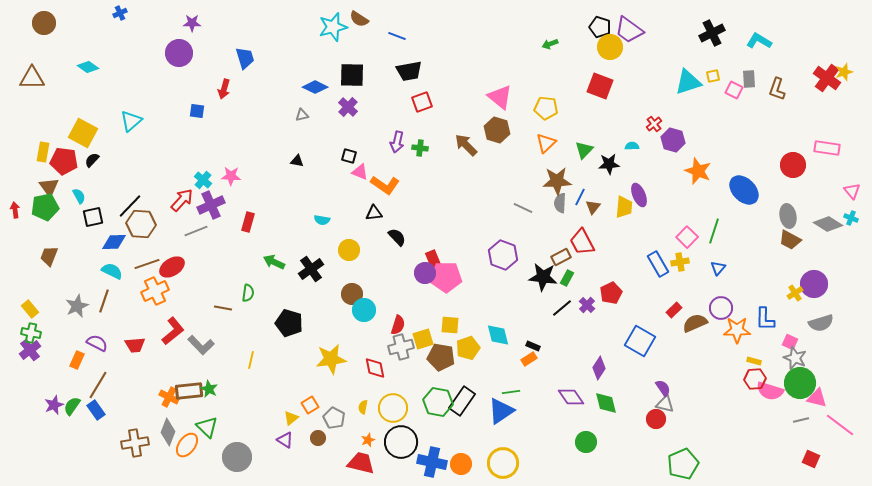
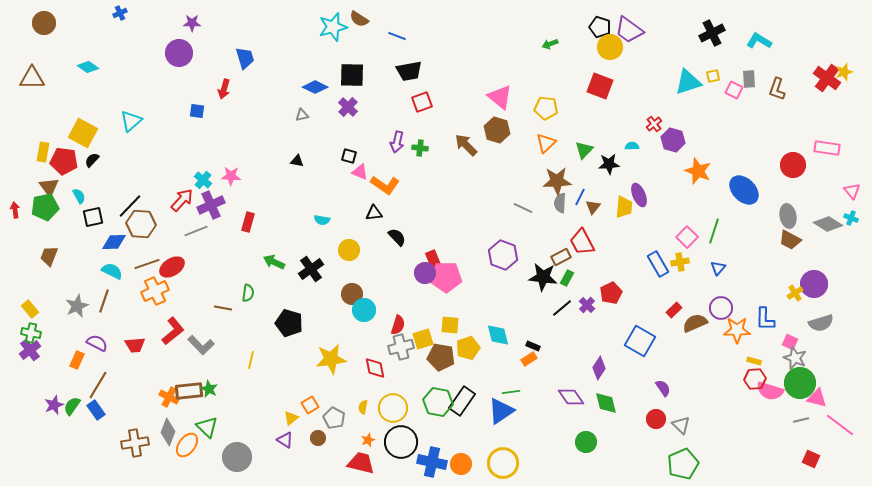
gray triangle at (665, 404): moved 16 px right, 21 px down; rotated 30 degrees clockwise
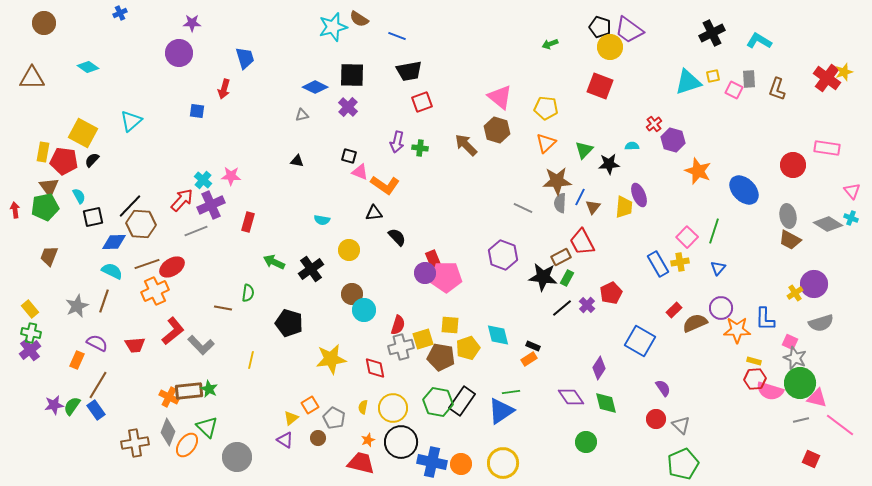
purple star at (54, 405): rotated 12 degrees clockwise
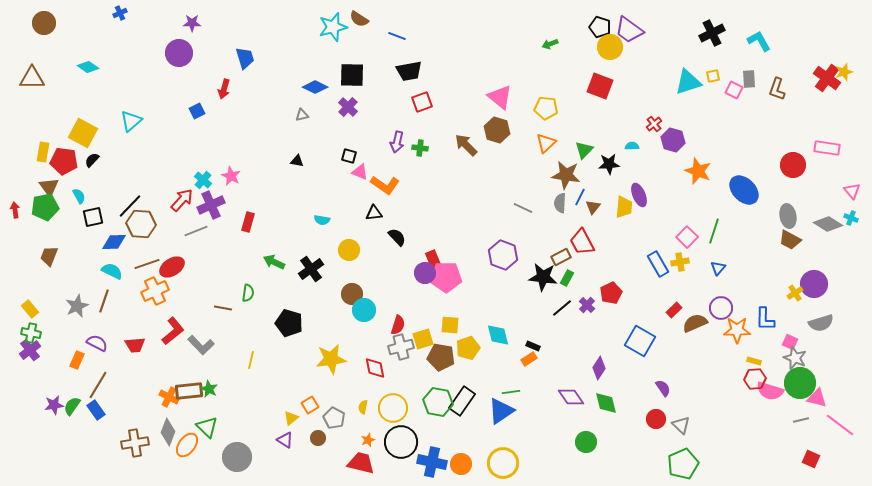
cyan L-shape at (759, 41): rotated 30 degrees clockwise
blue square at (197, 111): rotated 35 degrees counterclockwise
pink star at (231, 176): rotated 24 degrees clockwise
brown star at (557, 181): moved 9 px right, 6 px up; rotated 12 degrees clockwise
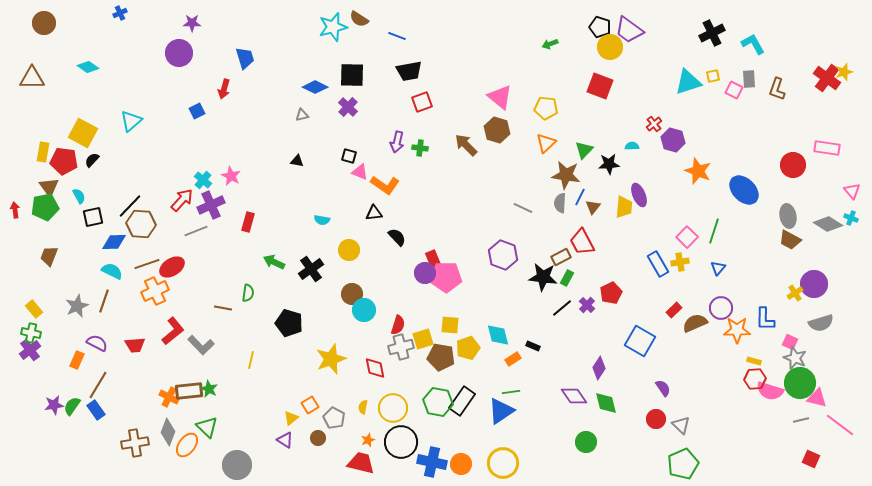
cyan L-shape at (759, 41): moved 6 px left, 3 px down
yellow rectangle at (30, 309): moved 4 px right
yellow star at (331, 359): rotated 12 degrees counterclockwise
orange rectangle at (529, 359): moved 16 px left
purple diamond at (571, 397): moved 3 px right, 1 px up
gray circle at (237, 457): moved 8 px down
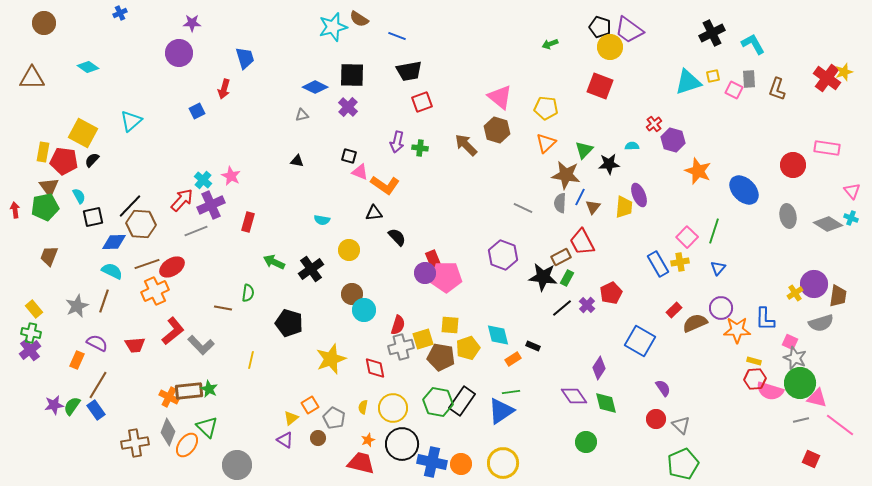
brown trapezoid at (790, 240): moved 48 px right, 56 px down; rotated 110 degrees counterclockwise
black circle at (401, 442): moved 1 px right, 2 px down
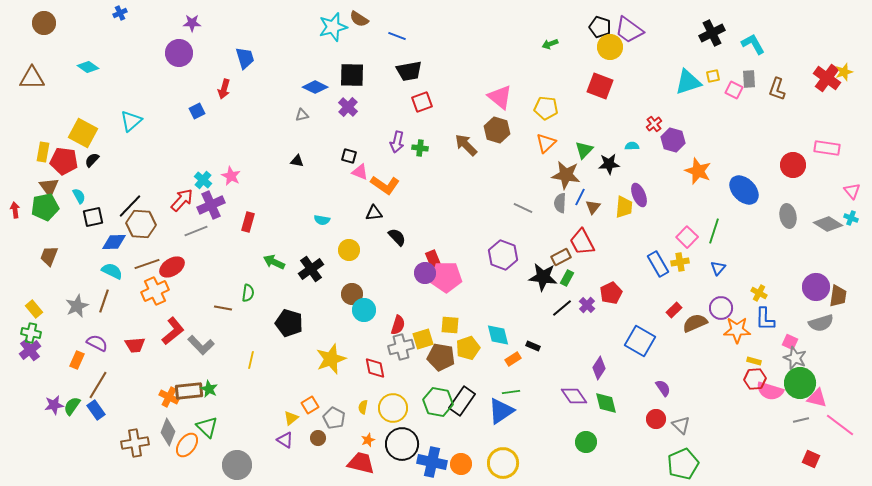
purple circle at (814, 284): moved 2 px right, 3 px down
yellow cross at (795, 293): moved 36 px left; rotated 28 degrees counterclockwise
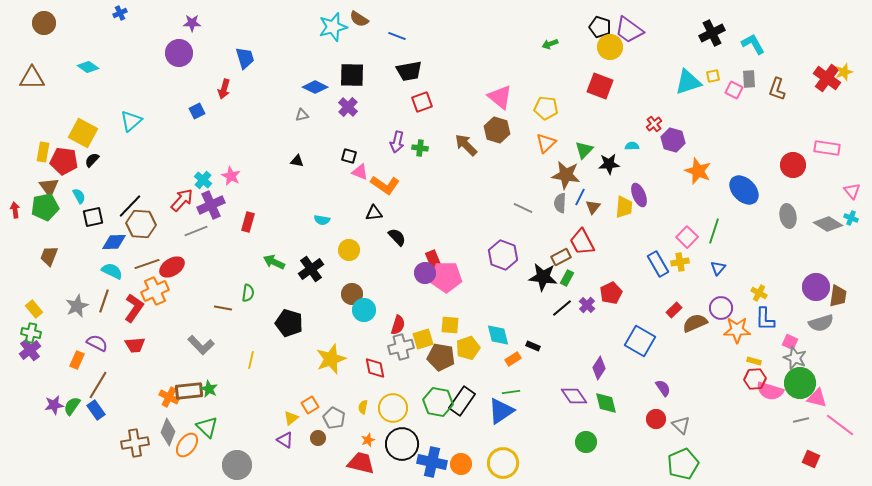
red L-shape at (173, 331): moved 39 px left, 23 px up; rotated 16 degrees counterclockwise
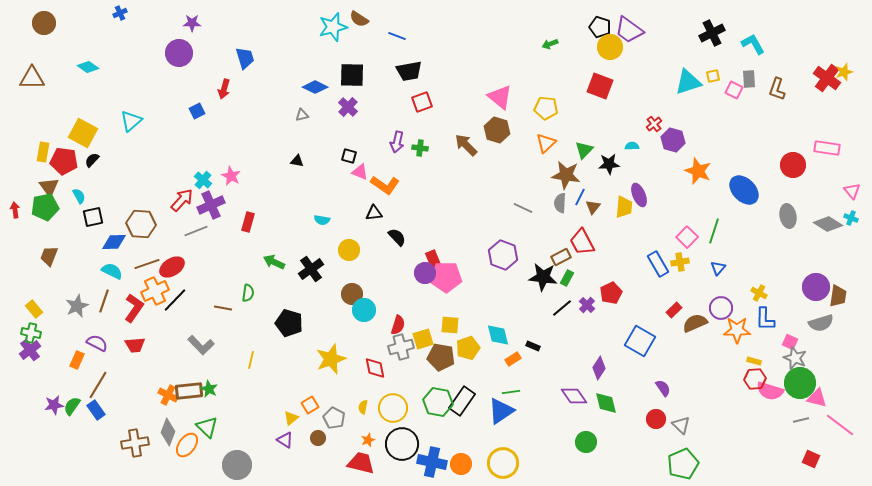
black line at (130, 206): moved 45 px right, 94 px down
orange cross at (169, 397): moved 1 px left, 2 px up
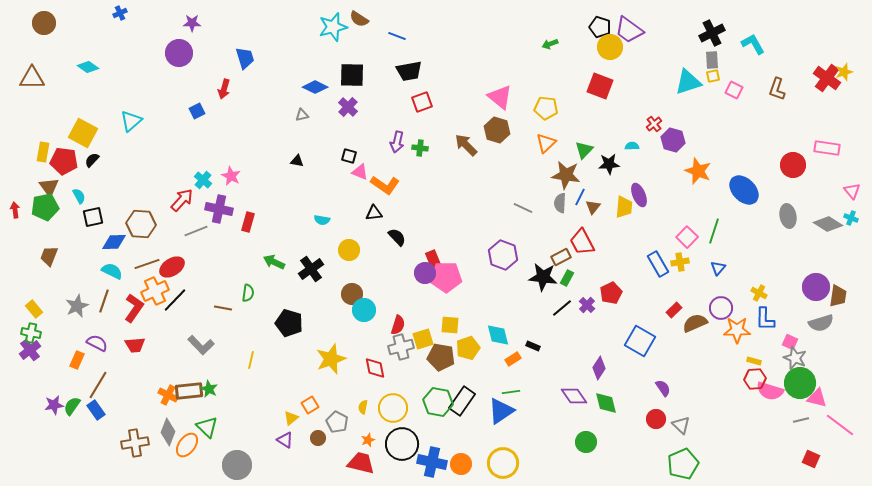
gray rectangle at (749, 79): moved 37 px left, 19 px up
purple cross at (211, 205): moved 8 px right, 4 px down; rotated 36 degrees clockwise
gray pentagon at (334, 418): moved 3 px right, 4 px down
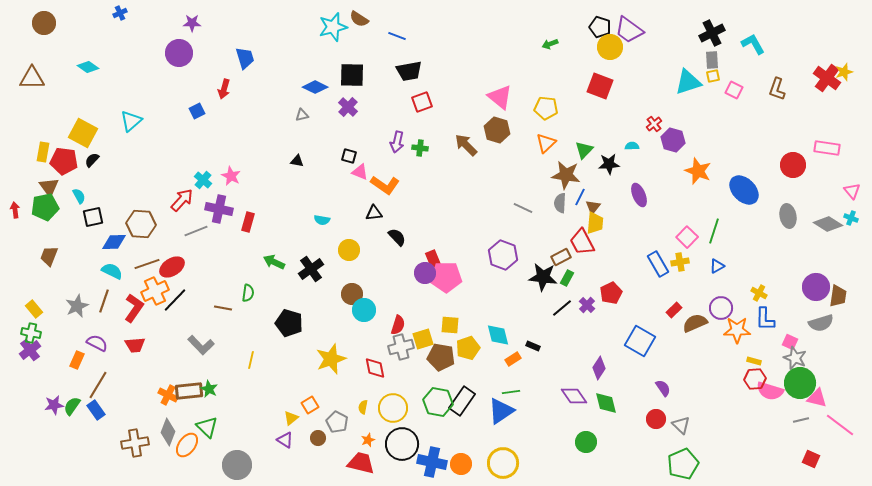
yellow trapezoid at (624, 207): moved 29 px left, 16 px down
blue triangle at (718, 268): moved 1 px left, 2 px up; rotated 21 degrees clockwise
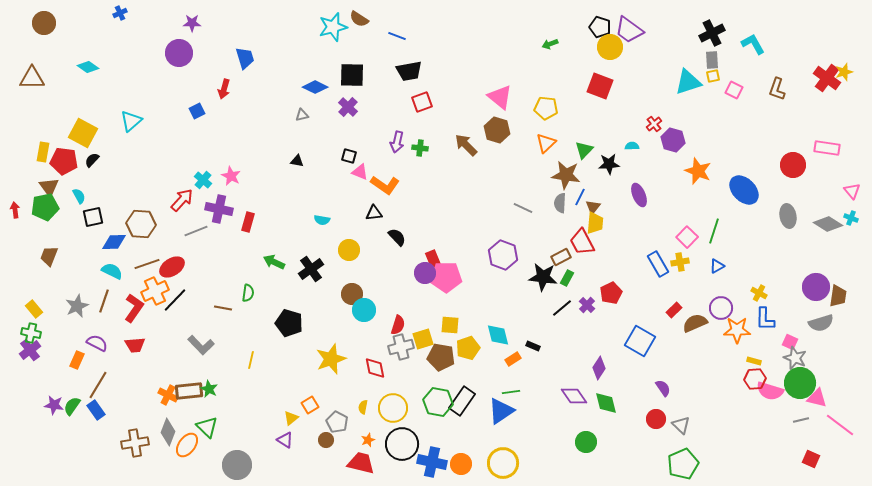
purple star at (54, 405): rotated 18 degrees clockwise
brown circle at (318, 438): moved 8 px right, 2 px down
